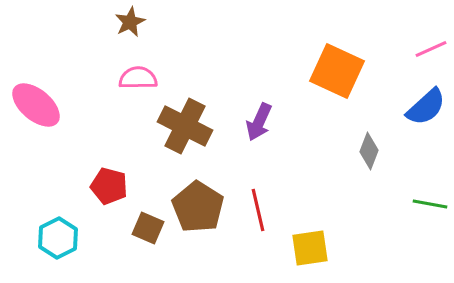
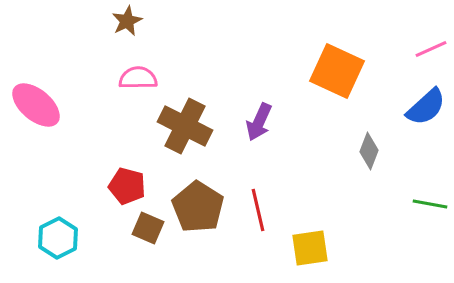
brown star: moved 3 px left, 1 px up
red pentagon: moved 18 px right
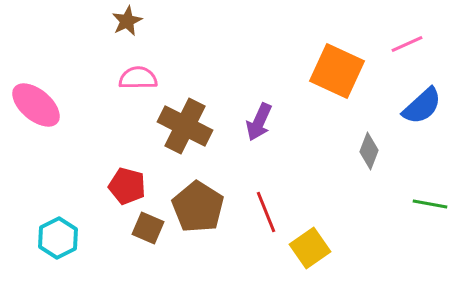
pink line: moved 24 px left, 5 px up
blue semicircle: moved 4 px left, 1 px up
red line: moved 8 px right, 2 px down; rotated 9 degrees counterclockwise
yellow square: rotated 27 degrees counterclockwise
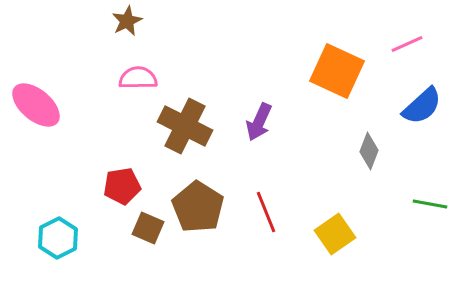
red pentagon: moved 5 px left; rotated 24 degrees counterclockwise
yellow square: moved 25 px right, 14 px up
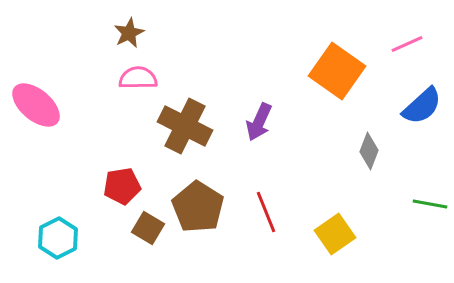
brown star: moved 2 px right, 12 px down
orange square: rotated 10 degrees clockwise
brown square: rotated 8 degrees clockwise
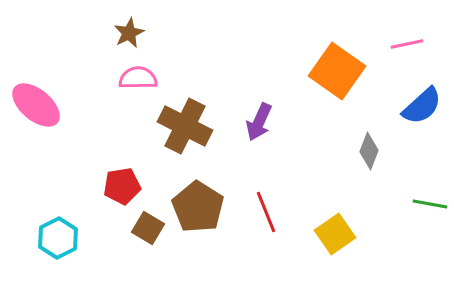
pink line: rotated 12 degrees clockwise
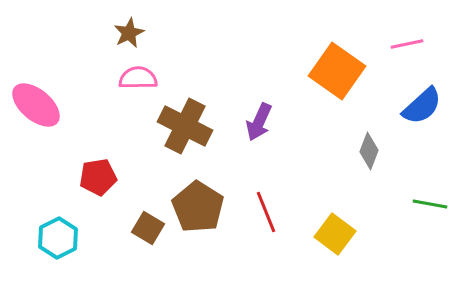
red pentagon: moved 24 px left, 9 px up
yellow square: rotated 18 degrees counterclockwise
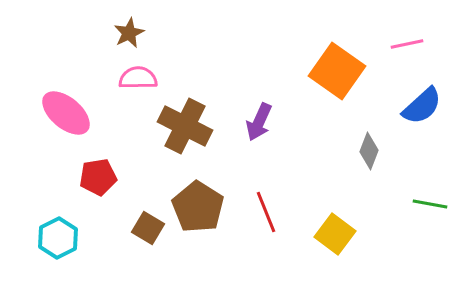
pink ellipse: moved 30 px right, 8 px down
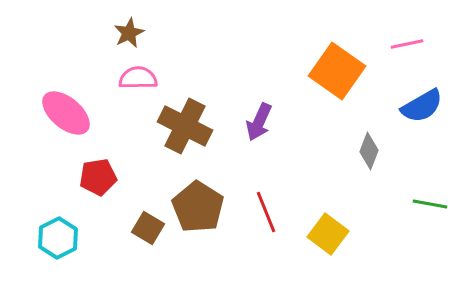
blue semicircle: rotated 12 degrees clockwise
yellow square: moved 7 px left
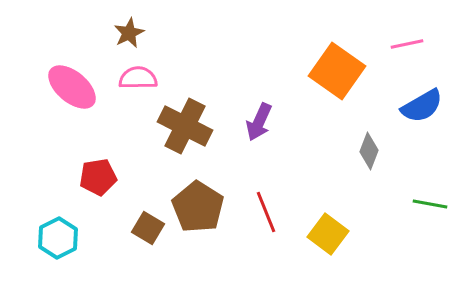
pink ellipse: moved 6 px right, 26 px up
